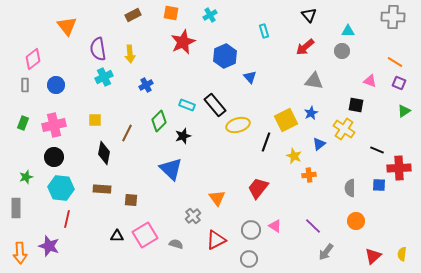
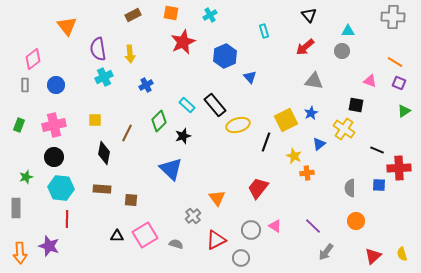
cyan rectangle at (187, 105): rotated 21 degrees clockwise
green rectangle at (23, 123): moved 4 px left, 2 px down
orange cross at (309, 175): moved 2 px left, 2 px up
red line at (67, 219): rotated 12 degrees counterclockwise
yellow semicircle at (402, 254): rotated 24 degrees counterclockwise
gray circle at (249, 259): moved 8 px left, 1 px up
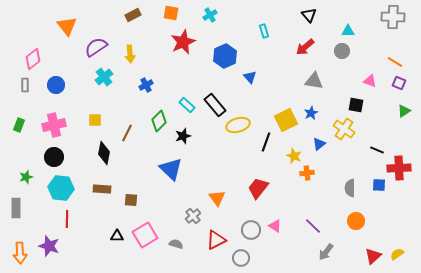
purple semicircle at (98, 49): moved 2 px left, 2 px up; rotated 65 degrees clockwise
cyan cross at (104, 77): rotated 12 degrees counterclockwise
yellow semicircle at (402, 254): moved 5 px left; rotated 72 degrees clockwise
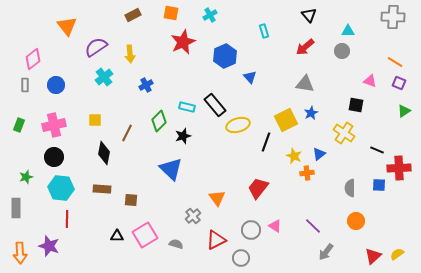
gray triangle at (314, 81): moved 9 px left, 3 px down
cyan rectangle at (187, 105): moved 2 px down; rotated 28 degrees counterclockwise
yellow cross at (344, 129): moved 4 px down
blue triangle at (319, 144): moved 10 px down
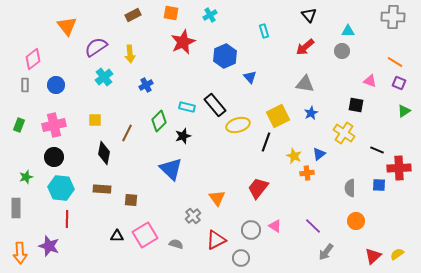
yellow square at (286, 120): moved 8 px left, 4 px up
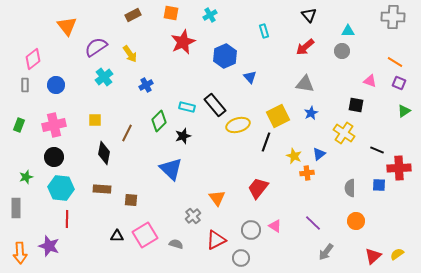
yellow arrow at (130, 54): rotated 30 degrees counterclockwise
purple line at (313, 226): moved 3 px up
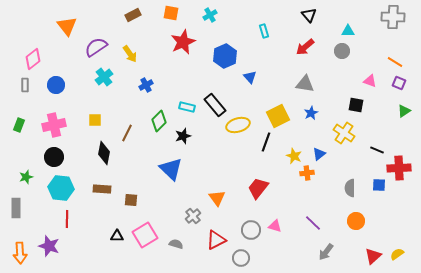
pink triangle at (275, 226): rotated 16 degrees counterclockwise
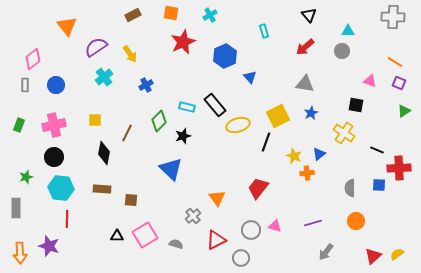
purple line at (313, 223): rotated 60 degrees counterclockwise
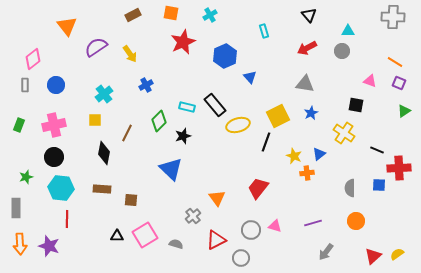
red arrow at (305, 47): moved 2 px right, 1 px down; rotated 12 degrees clockwise
cyan cross at (104, 77): moved 17 px down
orange arrow at (20, 253): moved 9 px up
